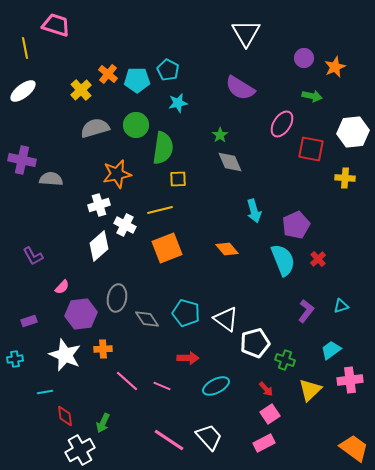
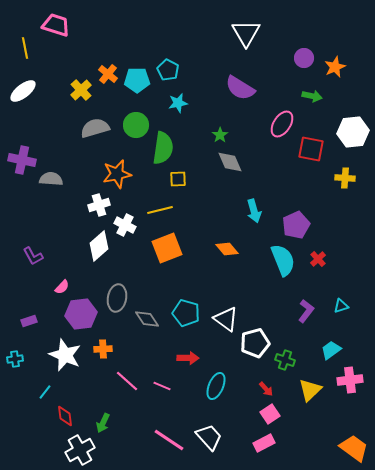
cyan ellipse at (216, 386): rotated 40 degrees counterclockwise
cyan line at (45, 392): rotated 42 degrees counterclockwise
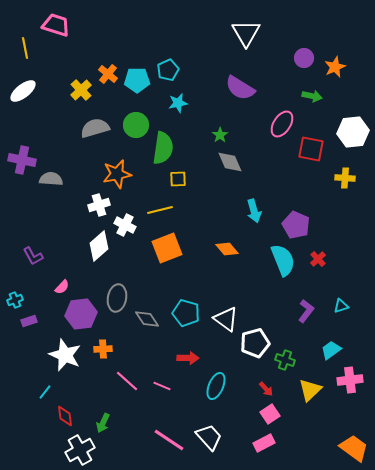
cyan pentagon at (168, 70): rotated 20 degrees clockwise
purple pentagon at (296, 225): rotated 24 degrees counterclockwise
cyan cross at (15, 359): moved 59 px up; rotated 14 degrees counterclockwise
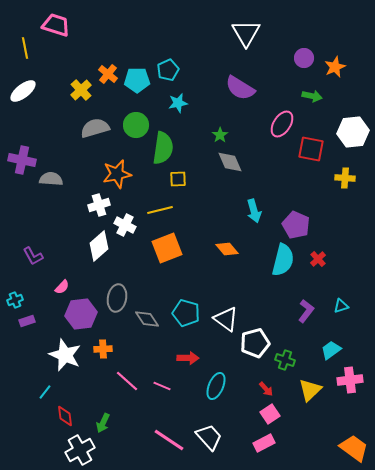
cyan semicircle at (283, 260): rotated 36 degrees clockwise
purple rectangle at (29, 321): moved 2 px left
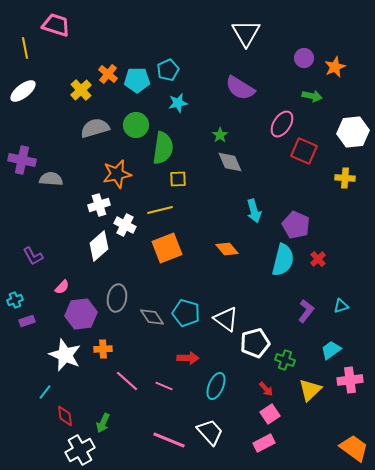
red square at (311, 149): moved 7 px left, 2 px down; rotated 12 degrees clockwise
gray diamond at (147, 319): moved 5 px right, 2 px up
pink line at (162, 386): moved 2 px right
white trapezoid at (209, 437): moved 1 px right, 5 px up
pink line at (169, 440): rotated 12 degrees counterclockwise
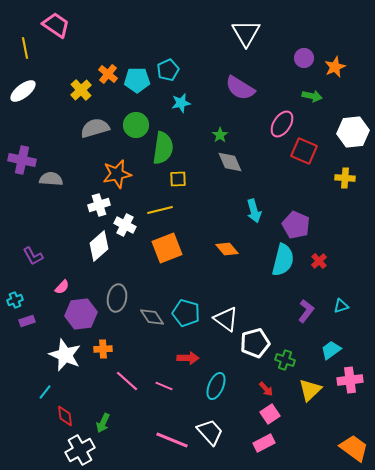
pink trapezoid at (56, 25): rotated 16 degrees clockwise
cyan star at (178, 103): moved 3 px right
red cross at (318, 259): moved 1 px right, 2 px down
pink line at (169, 440): moved 3 px right
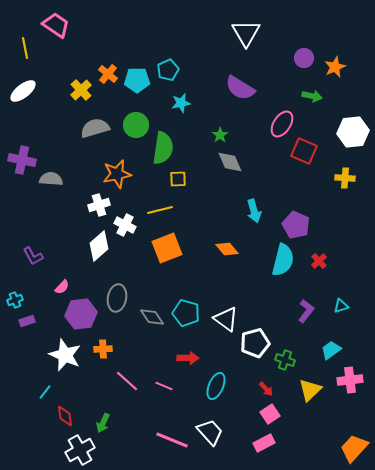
orange trapezoid at (354, 448): rotated 84 degrees counterclockwise
